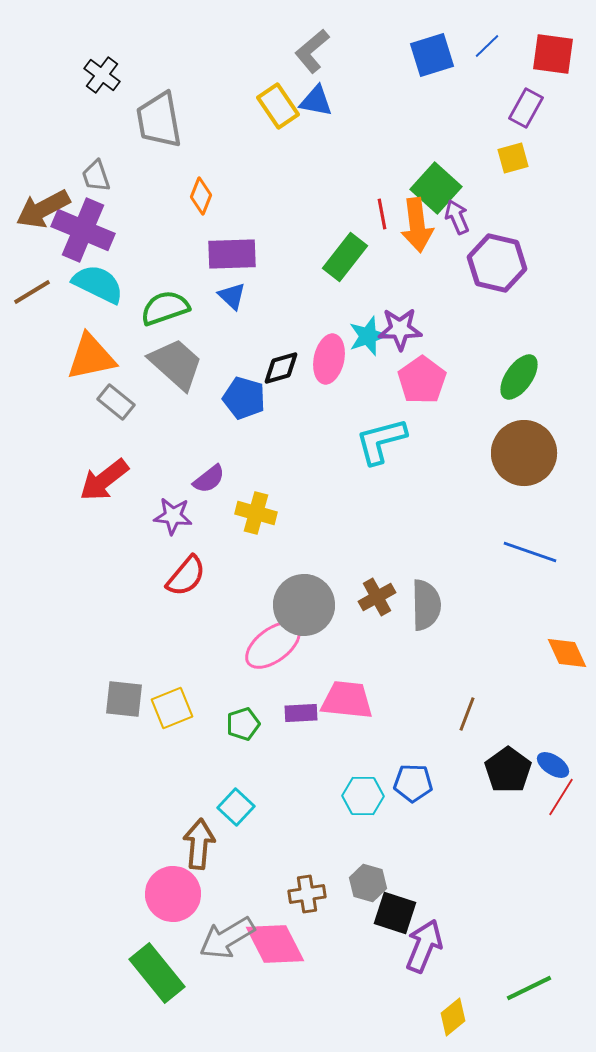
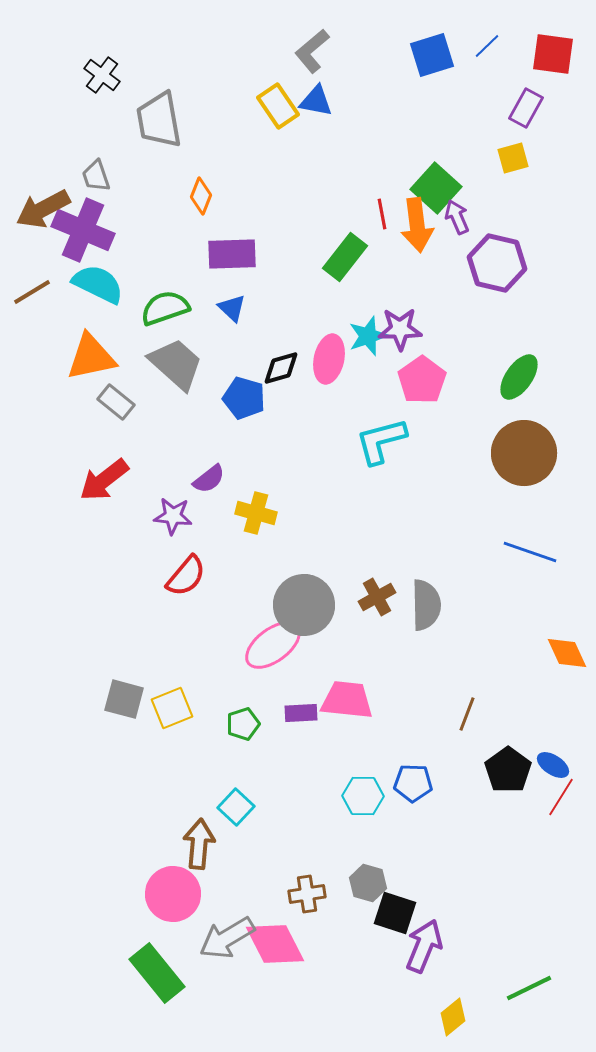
blue triangle at (232, 296): moved 12 px down
gray square at (124, 699): rotated 9 degrees clockwise
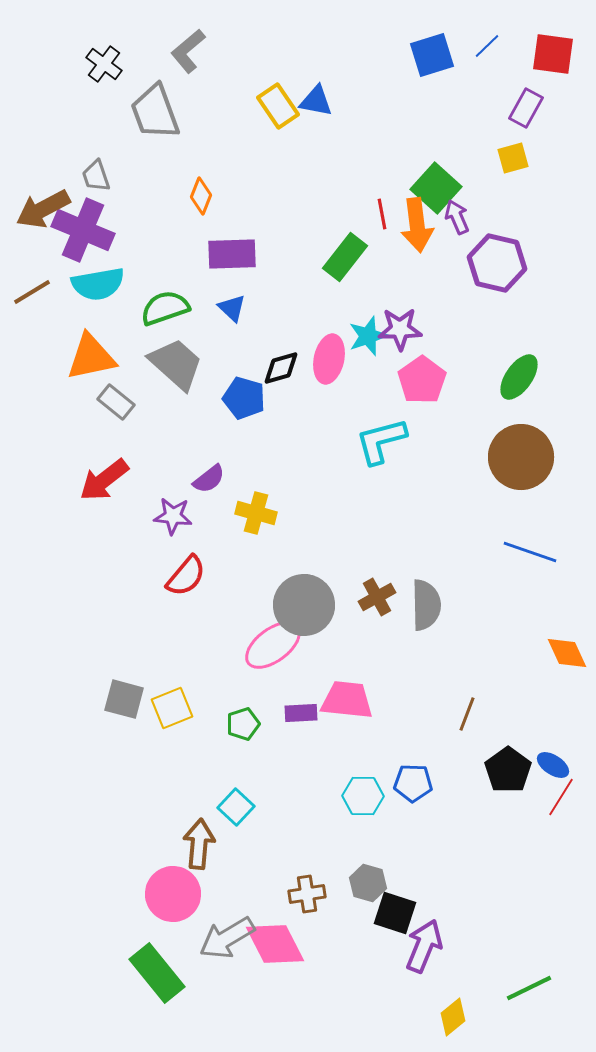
gray L-shape at (312, 51): moved 124 px left
black cross at (102, 75): moved 2 px right, 11 px up
gray trapezoid at (159, 120): moved 4 px left, 8 px up; rotated 10 degrees counterclockwise
cyan semicircle at (98, 284): rotated 144 degrees clockwise
brown circle at (524, 453): moved 3 px left, 4 px down
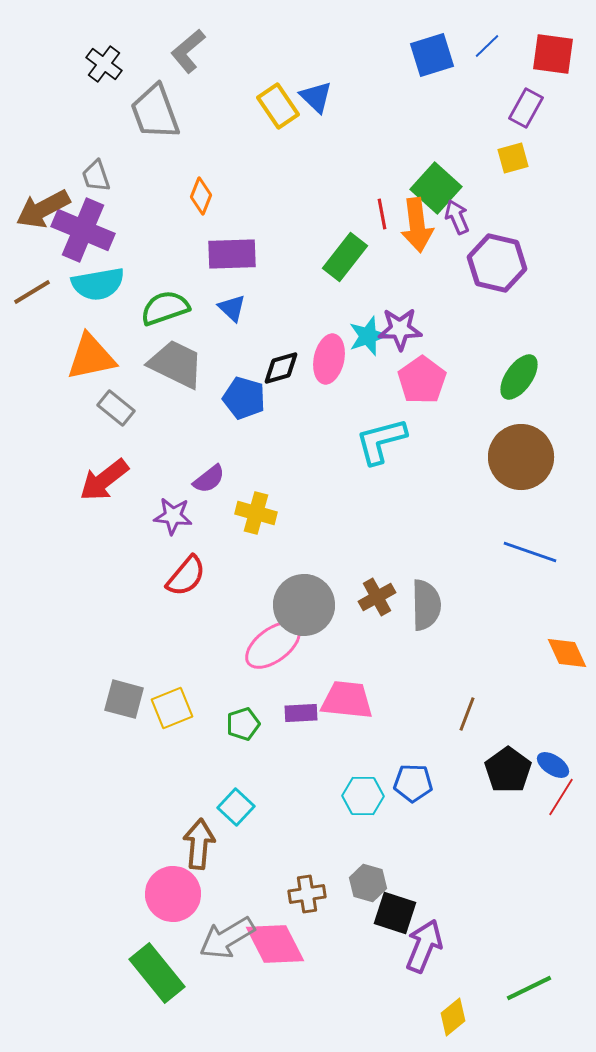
blue triangle at (316, 101): moved 4 px up; rotated 33 degrees clockwise
gray trapezoid at (176, 364): rotated 16 degrees counterclockwise
gray rectangle at (116, 402): moved 6 px down
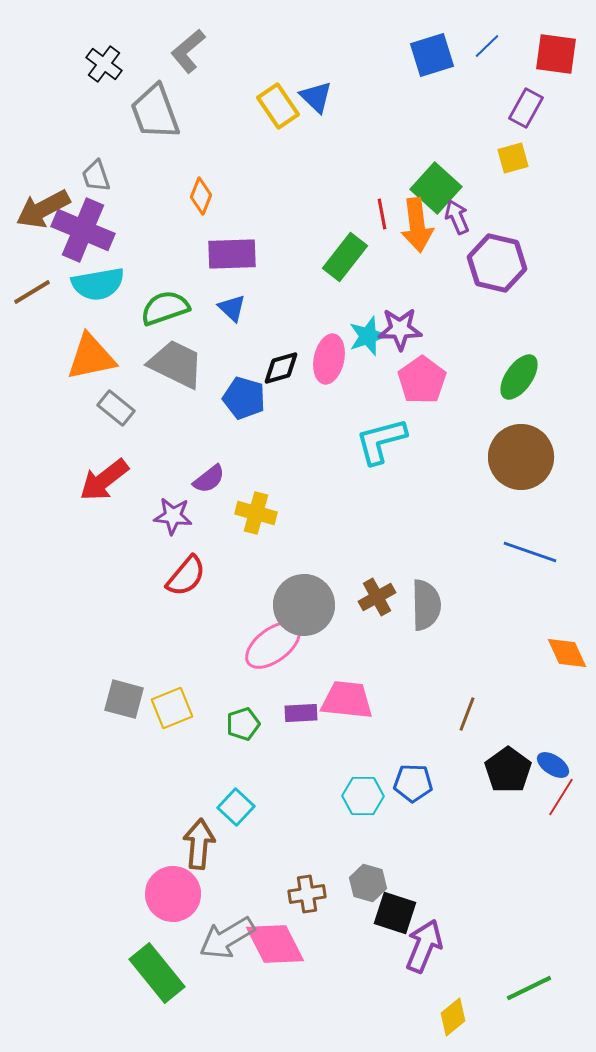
red square at (553, 54): moved 3 px right
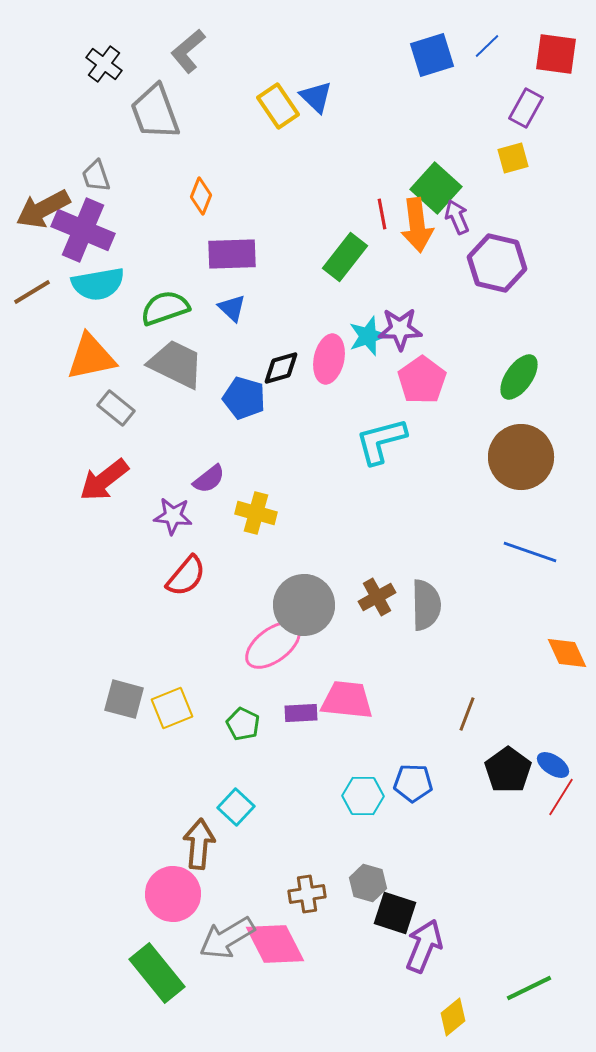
green pentagon at (243, 724): rotated 28 degrees counterclockwise
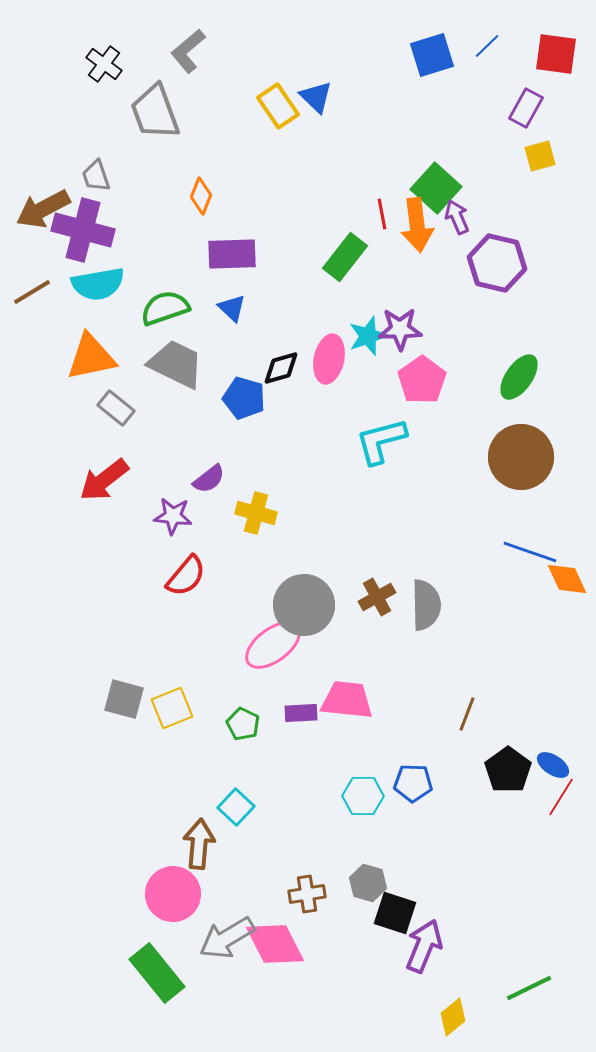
yellow square at (513, 158): moved 27 px right, 2 px up
purple cross at (83, 230): rotated 8 degrees counterclockwise
orange diamond at (567, 653): moved 74 px up
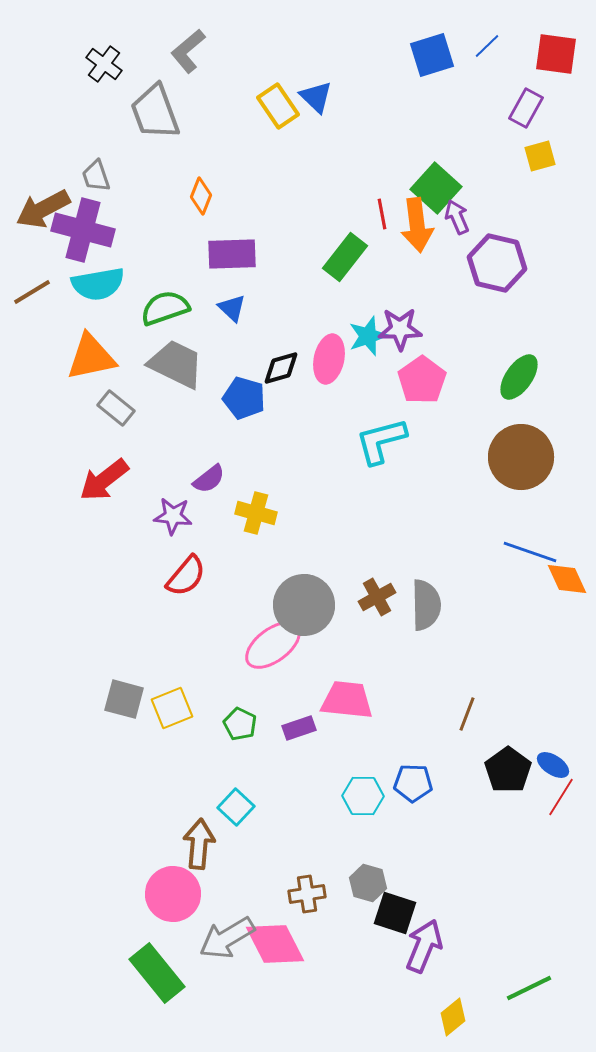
purple rectangle at (301, 713): moved 2 px left, 15 px down; rotated 16 degrees counterclockwise
green pentagon at (243, 724): moved 3 px left
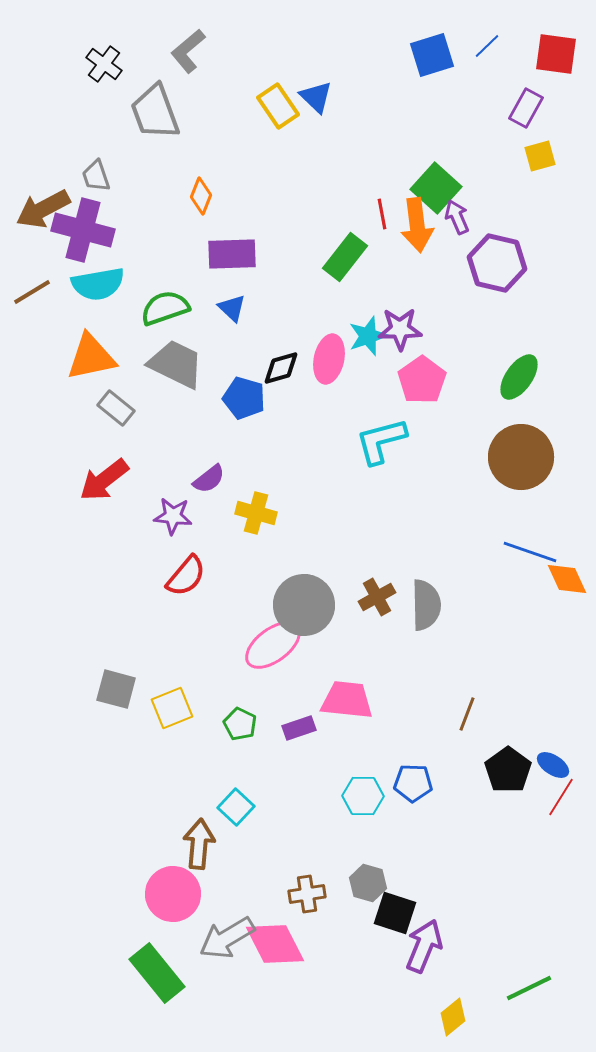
gray square at (124, 699): moved 8 px left, 10 px up
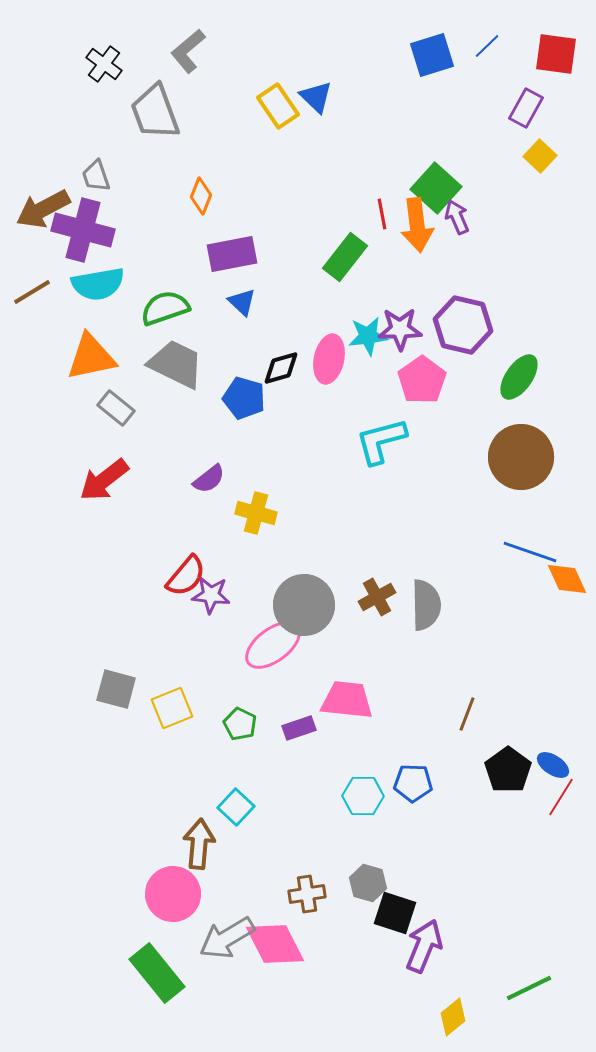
yellow square at (540, 156): rotated 32 degrees counterclockwise
purple rectangle at (232, 254): rotated 9 degrees counterclockwise
purple hexagon at (497, 263): moved 34 px left, 62 px down
blue triangle at (232, 308): moved 10 px right, 6 px up
cyan star at (368, 336): rotated 12 degrees clockwise
purple star at (173, 516): moved 38 px right, 79 px down
